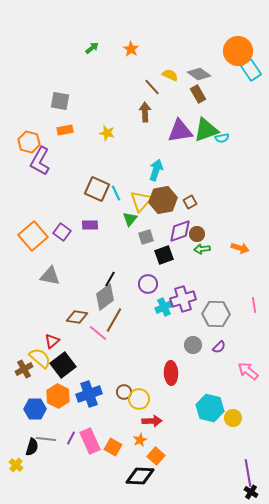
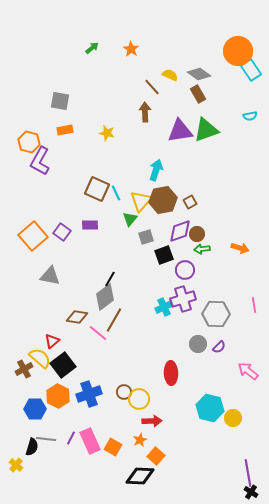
cyan semicircle at (222, 138): moved 28 px right, 22 px up
purple circle at (148, 284): moved 37 px right, 14 px up
gray circle at (193, 345): moved 5 px right, 1 px up
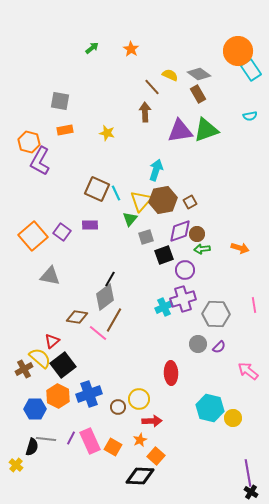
brown circle at (124, 392): moved 6 px left, 15 px down
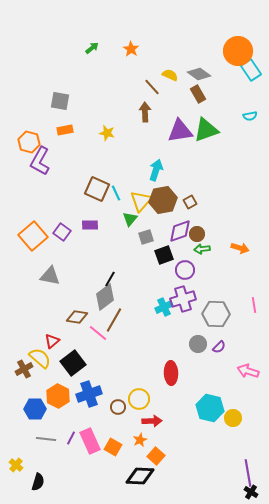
black square at (63, 365): moved 10 px right, 2 px up
pink arrow at (248, 371): rotated 20 degrees counterclockwise
black semicircle at (32, 447): moved 6 px right, 35 px down
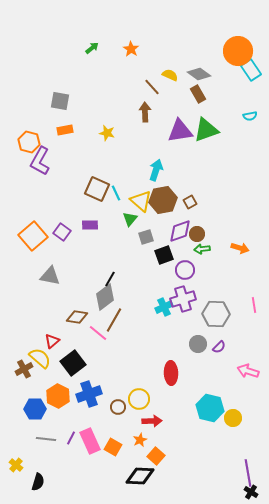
yellow triangle at (141, 201): rotated 30 degrees counterclockwise
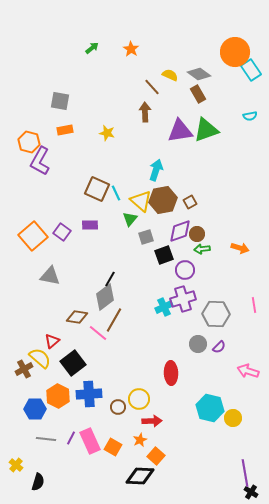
orange circle at (238, 51): moved 3 px left, 1 px down
blue cross at (89, 394): rotated 15 degrees clockwise
purple line at (248, 473): moved 3 px left
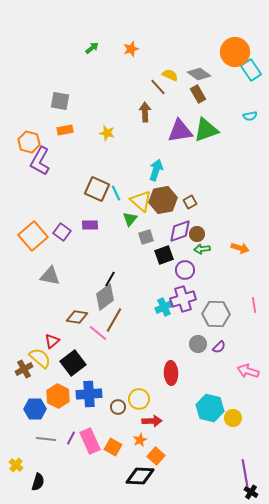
orange star at (131, 49): rotated 21 degrees clockwise
brown line at (152, 87): moved 6 px right
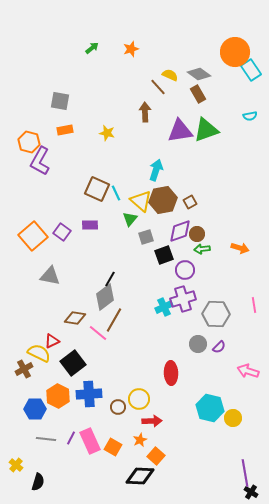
brown diamond at (77, 317): moved 2 px left, 1 px down
red triangle at (52, 341): rotated 14 degrees clockwise
yellow semicircle at (40, 358): moved 1 px left, 5 px up; rotated 15 degrees counterclockwise
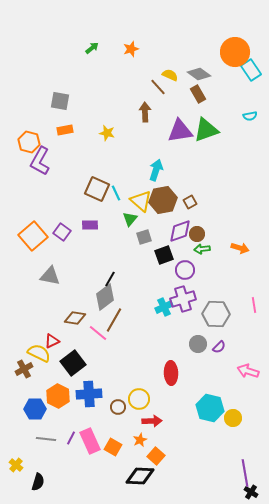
gray square at (146, 237): moved 2 px left
